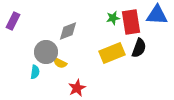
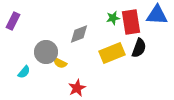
gray diamond: moved 11 px right, 3 px down
cyan semicircle: moved 11 px left; rotated 32 degrees clockwise
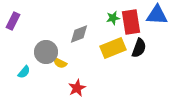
yellow rectangle: moved 1 px right, 5 px up
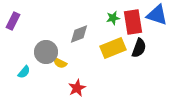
blue triangle: rotated 15 degrees clockwise
red rectangle: moved 2 px right
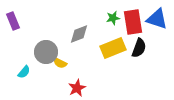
blue triangle: moved 4 px down
purple rectangle: rotated 48 degrees counterclockwise
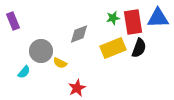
blue triangle: moved 1 px right, 1 px up; rotated 20 degrees counterclockwise
gray circle: moved 5 px left, 1 px up
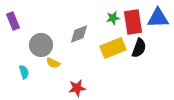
gray circle: moved 6 px up
yellow semicircle: moved 7 px left
cyan semicircle: rotated 56 degrees counterclockwise
red star: rotated 18 degrees clockwise
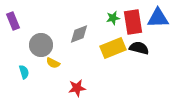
black semicircle: rotated 96 degrees counterclockwise
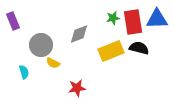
blue triangle: moved 1 px left, 1 px down
yellow rectangle: moved 2 px left, 3 px down
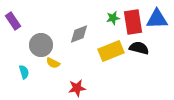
purple rectangle: rotated 12 degrees counterclockwise
